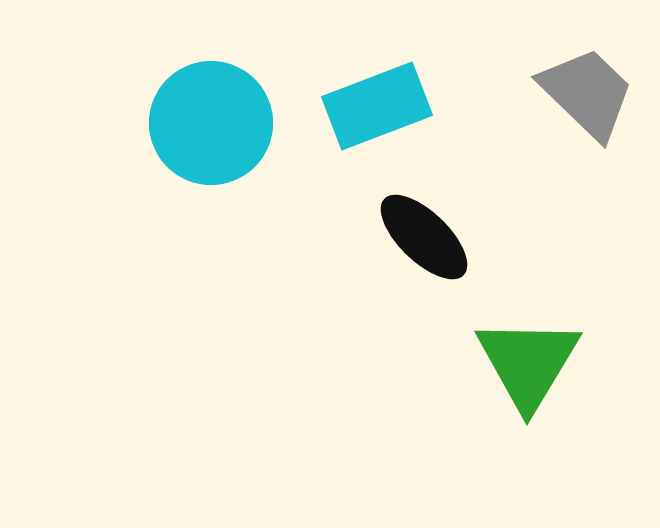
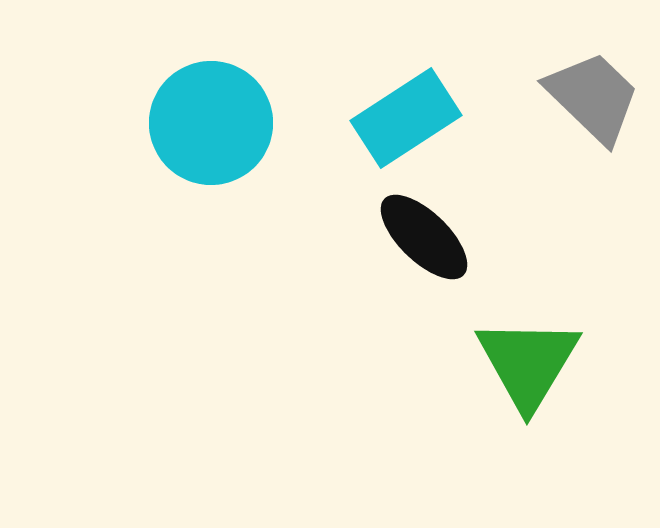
gray trapezoid: moved 6 px right, 4 px down
cyan rectangle: moved 29 px right, 12 px down; rotated 12 degrees counterclockwise
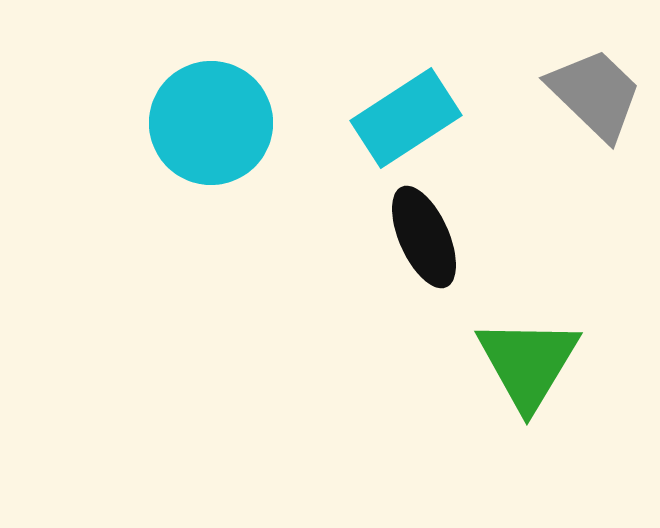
gray trapezoid: moved 2 px right, 3 px up
black ellipse: rotated 22 degrees clockwise
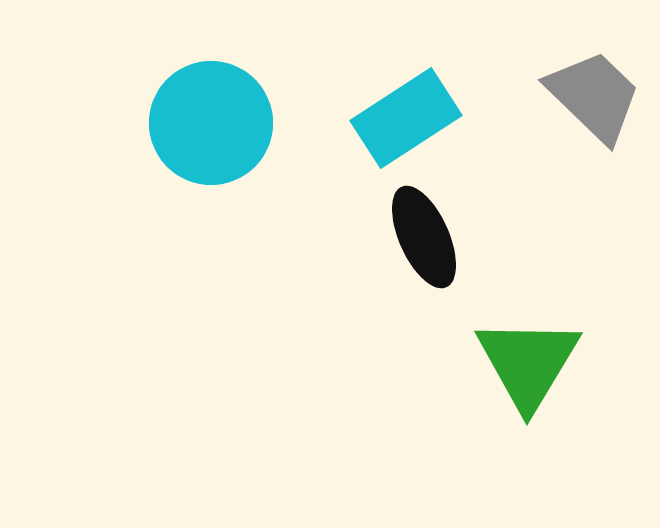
gray trapezoid: moved 1 px left, 2 px down
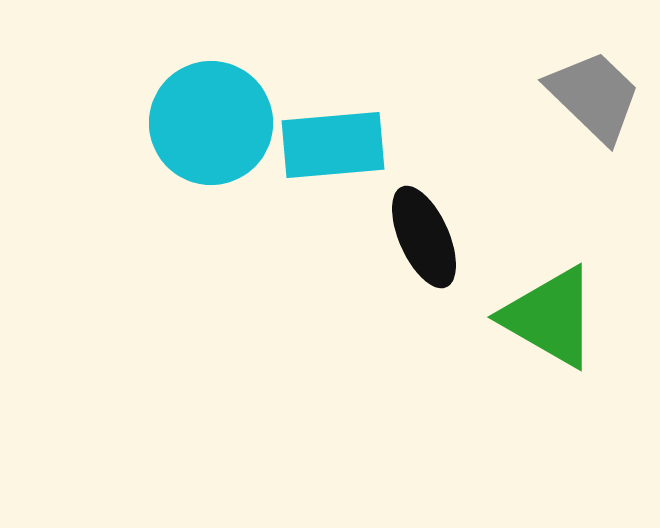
cyan rectangle: moved 73 px left, 27 px down; rotated 28 degrees clockwise
green triangle: moved 22 px right, 46 px up; rotated 31 degrees counterclockwise
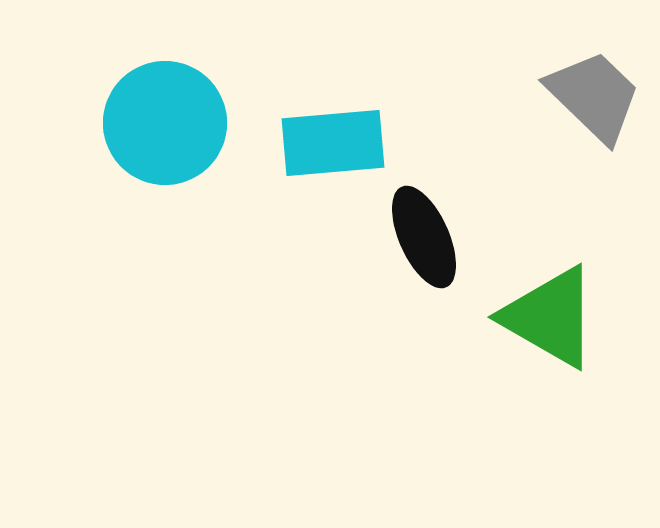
cyan circle: moved 46 px left
cyan rectangle: moved 2 px up
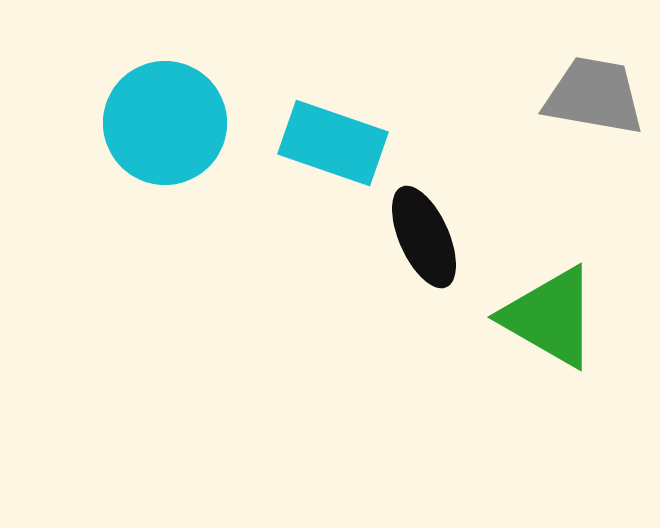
gray trapezoid: rotated 34 degrees counterclockwise
cyan rectangle: rotated 24 degrees clockwise
